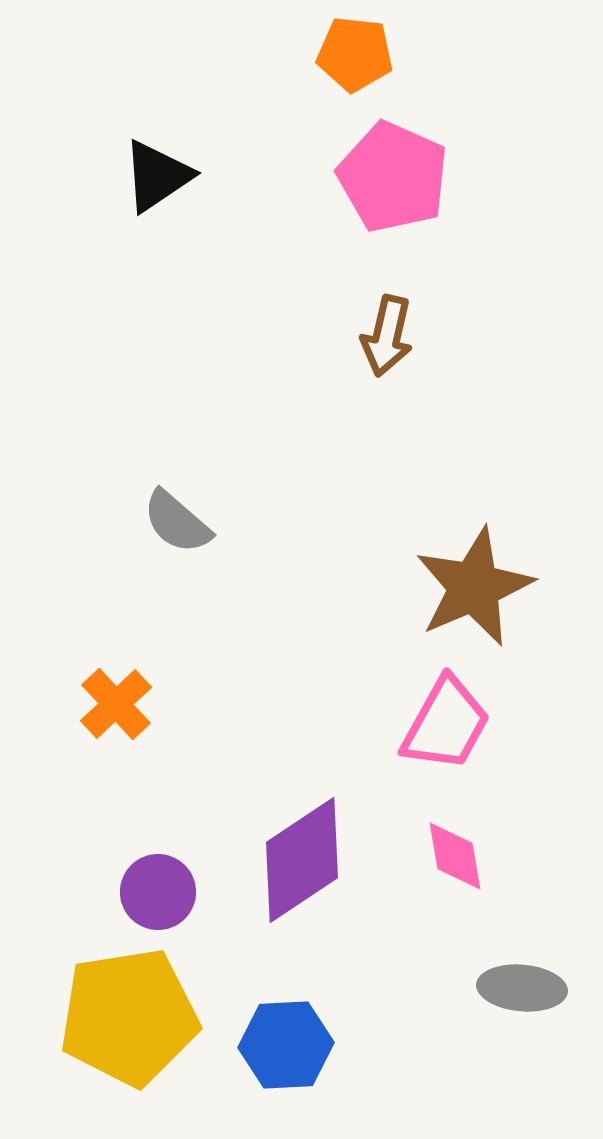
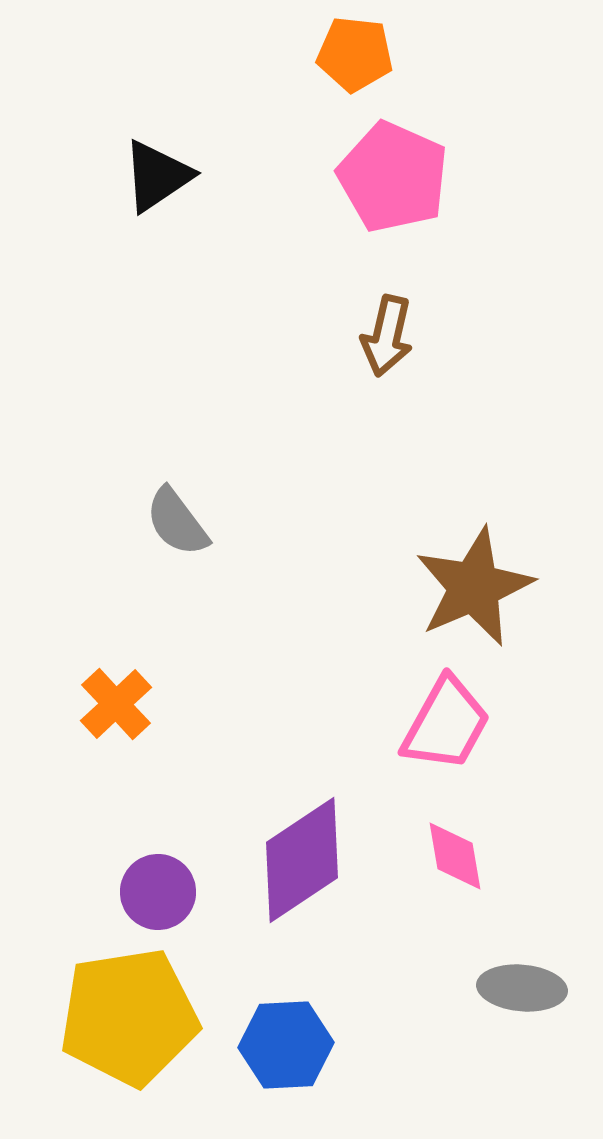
gray semicircle: rotated 12 degrees clockwise
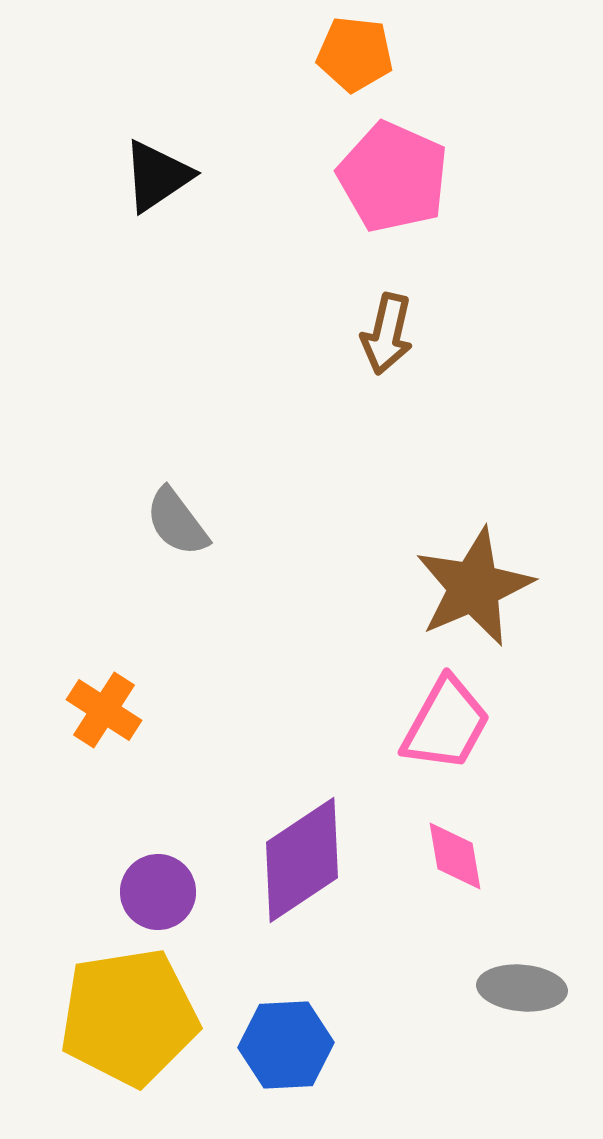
brown arrow: moved 2 px up
orange cross: moved 12 px left, 6 px down; rotated 14 degrees counterclockwise
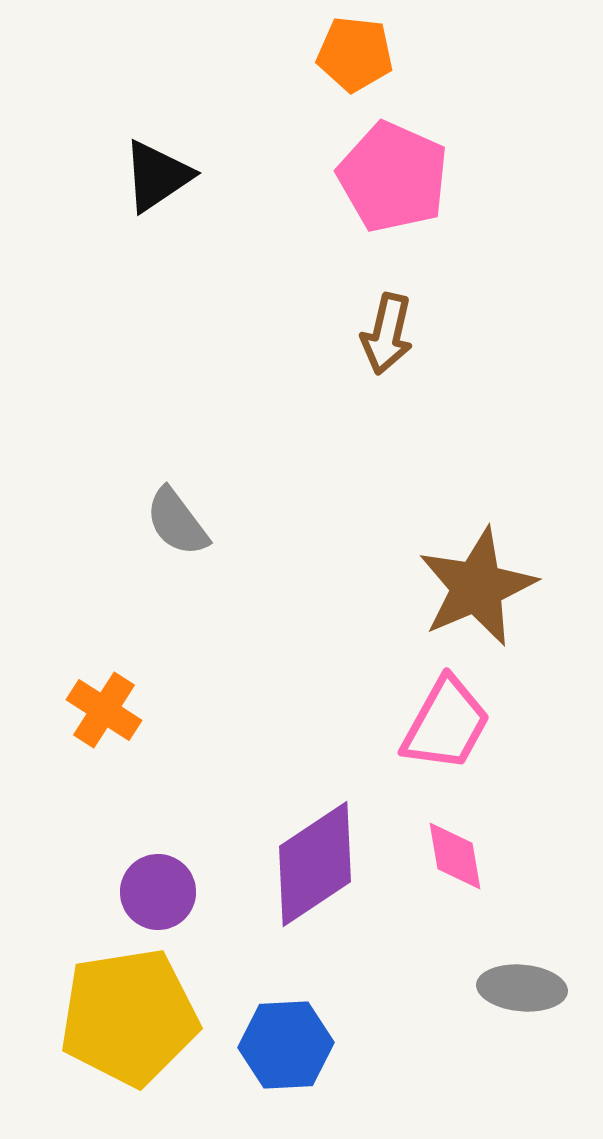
brown star: moved 3 px right
purple diamond: moved 13 px right, 4 px down
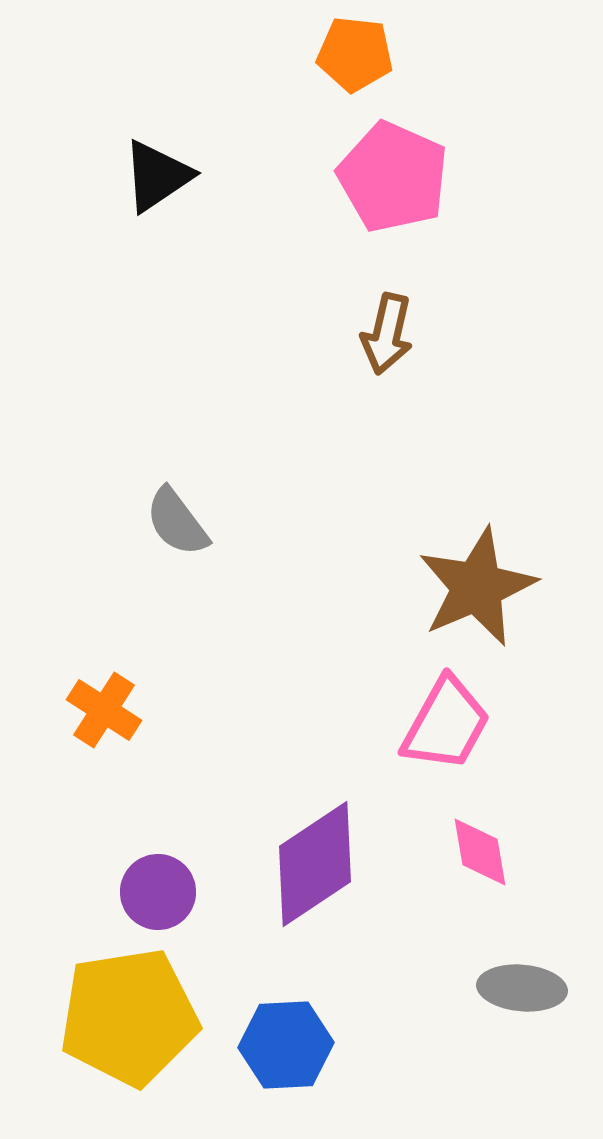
pink diamond: moved 25 px right, 4 px up
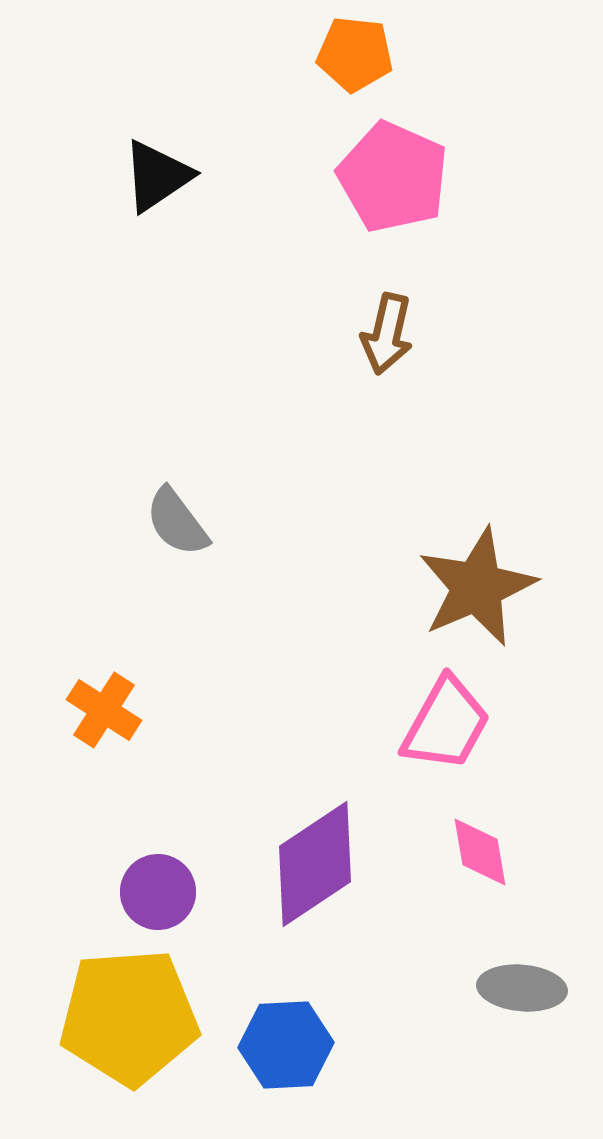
yellow pentagon: rotated 5 degrees clockwise
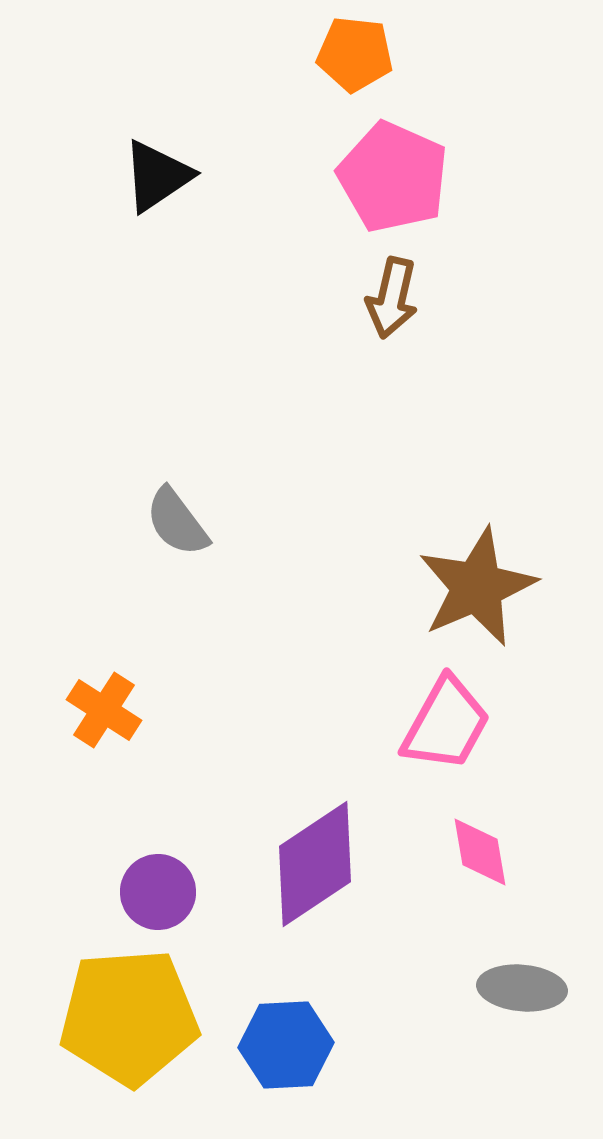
brown arrow: moved 5 px right, 36 px up
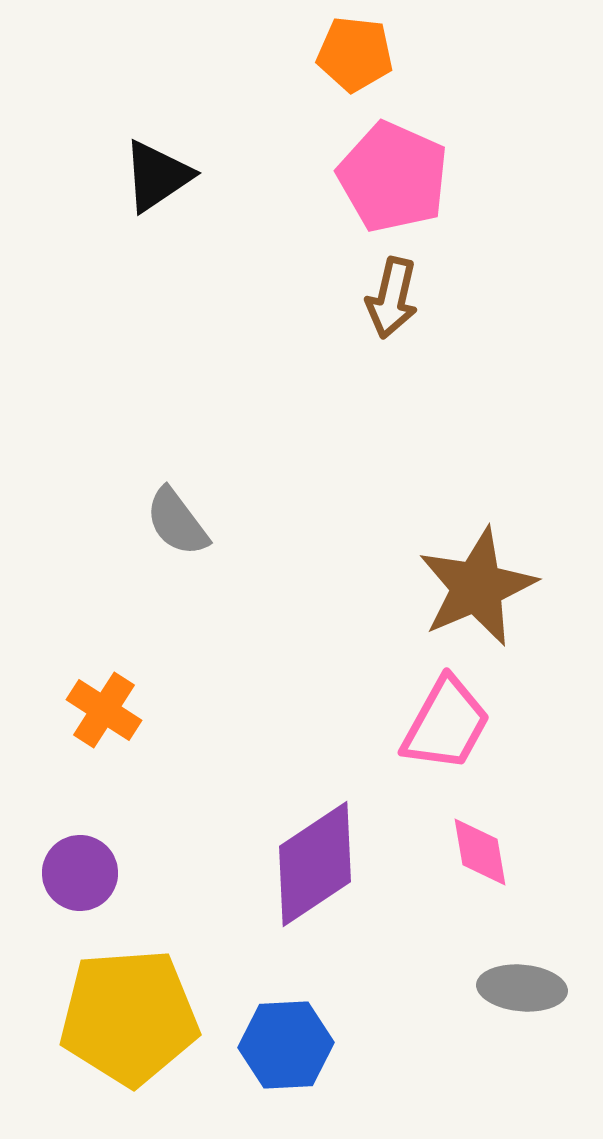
purple circle: moved 78 px left, 19 px up
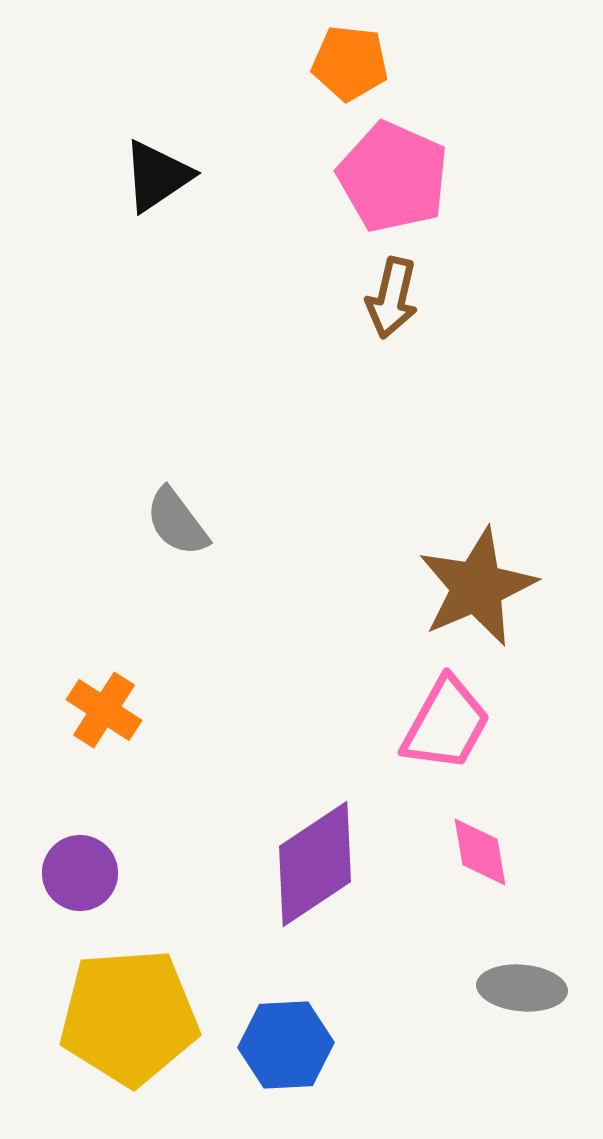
orange pentagon: moved 5 px left, 9 px down
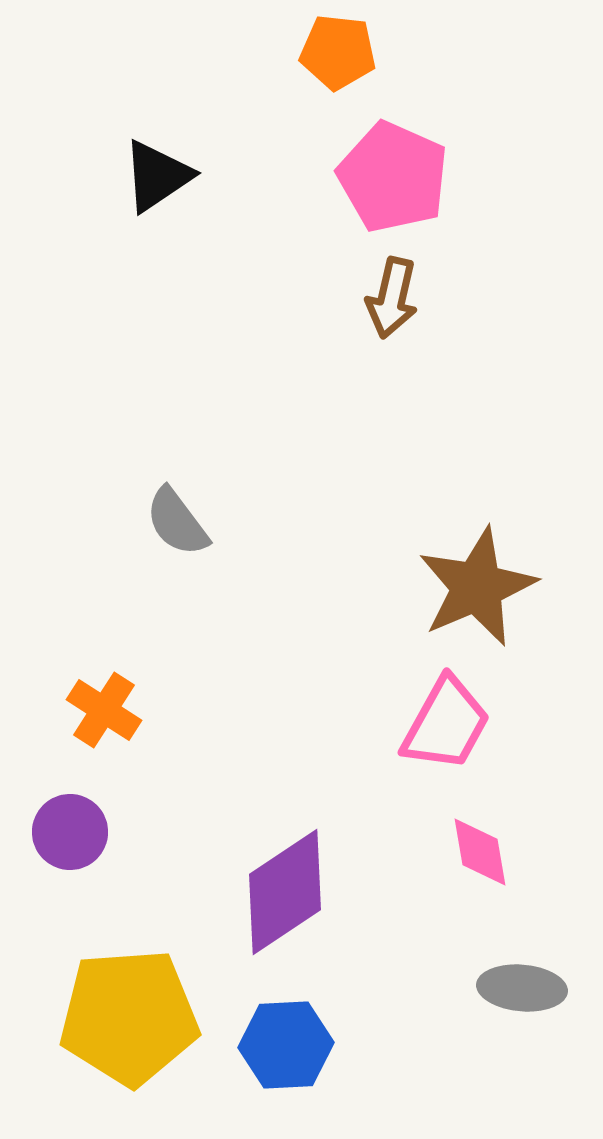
orange pentagon: moved 12 px left, 11 px up
purple diamond: moved 30 px left, 28 px down
purple circle: moved 10 px left, 41 px up
